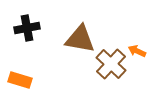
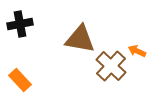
black cross: moved 7 px left, 4 px up
brown cross: moved 2 px down
orange rectangle: rotated 30 degrees clockwise
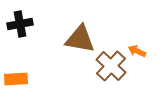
orange rectangle: moved 4 px left, 1 px up; rotated 50 degrees counterclockwise
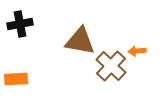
brown triangle: moved 2 px down
orange arrow: rotated 30 degrees counterclockwise
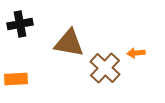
brown triangle: moved 11 px left, 2 px down
orange arrow: moved 1 px left, 2 px down
brown cross: moved 6 px left, 2 px down
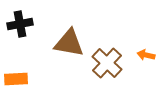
orange arrow: moved 10 px right, 2 px down; rotated 18 degrees clockwise
brown cross: moved 2 px right, 5 px up
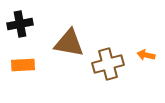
brown cross: moved 1 px right, 1 px down; rotated 32 degrees clockwise
orange rectangle: moved 7 px right, 14 px up
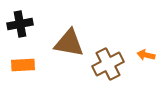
brown cross: rotated 12 degrees counterclockwise
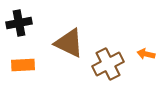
black cross: moved 1 px left, 1 px up
brown triangle: rotated 16 degrees clockwise
orange arrow: moved 1 px up
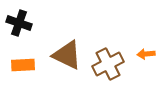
black cross: rotated 30 degrees clockwise
brown triangle: moved 2 px left, 12 px down
orange arrow: rotated 18 degrees counterclockwise
